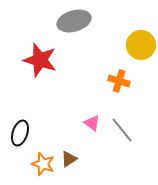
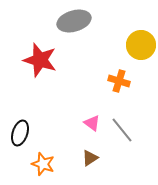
brown triangle: moved 21 px right, 1 px up
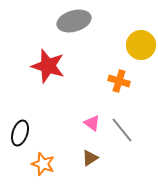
red star: moved 8 px right, 6 px down
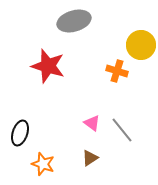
orange cross: moved 2 px left, 10 px up
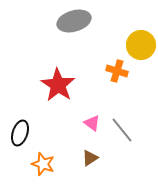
red star: moved 10 px right, 19 px down; rotated 16 degrees clockwise
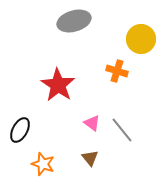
yellow circle: moved 6 px up
black ellipse: moved 3 px up; rotated 10 degrees clockwise
brown triangle: rotated 36 degrees counterclockwise
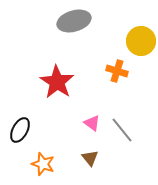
yellow circle: moved 2 px down
red star: moved 1 px left, 3 px up
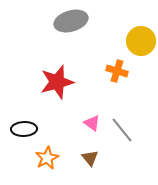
gray ellipse: moved 3 px left
red star: rotated 24 degrees clockwise
black ellipse: moved 4 px right, 1 px up; rotated 60 degrees clockwise
orange star: moved 4 px right, 6 px up; rotated 25 degrees clockwise
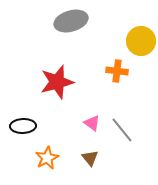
orange cross: rotated 10 degrees counterclockwise
black ellipse: moved 1 px left, 3 px up
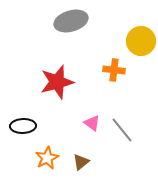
orange cross: moved 3 px left, 1 px up
brown triangle: moved 9 px left, 4 px down; rotated 30 degrees clockwise
